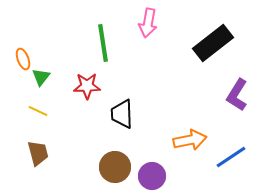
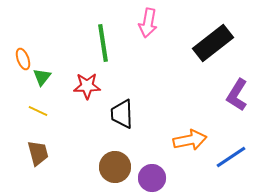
green triangle: moved 1 px right
purple circle: moved 2 px down
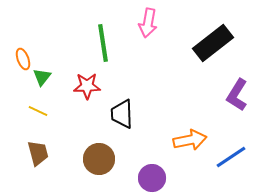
brown circle: moved 16 px left, 8 px up
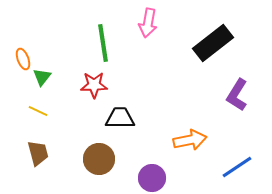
red star: moved 7 px right, 1 px up
black trapezoid: moved 2 px left, 4 px down; rotated 92 degrees clockwise
blue line: moved 6 px right, 10 px down
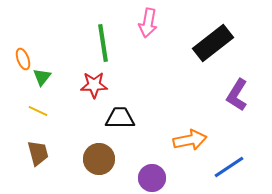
blue line: moved 8 px left
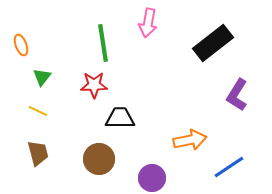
orange ellipse: moved 2 px left, 14 px up
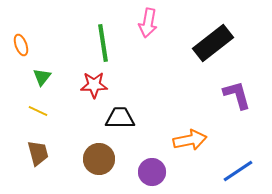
purple L-shape: rotated 132 degrees clockwise
blue line: moved 9 px right, 4 px down
purple circle: moved 6 px up
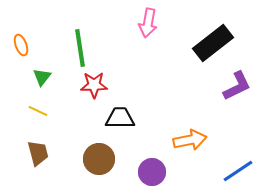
green line: moved 23 px left, 5 px down
purple L-shape: moved 9 px up; rotated 80 degrees clockwise
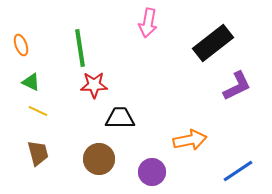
green triangle: moved 11 px left, 5 px down; rotated 42 degrees counterclockwise
